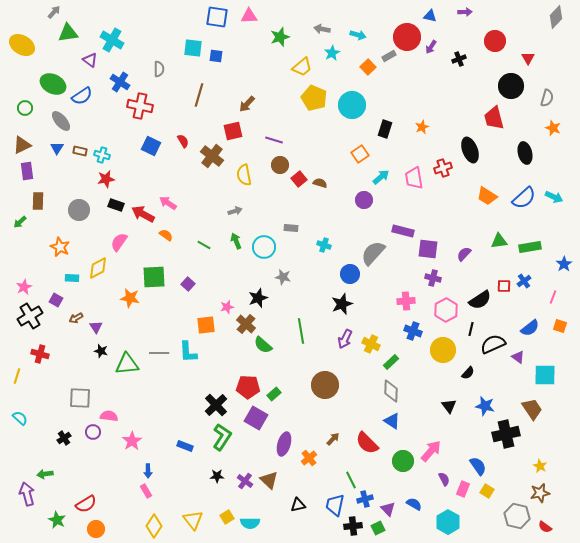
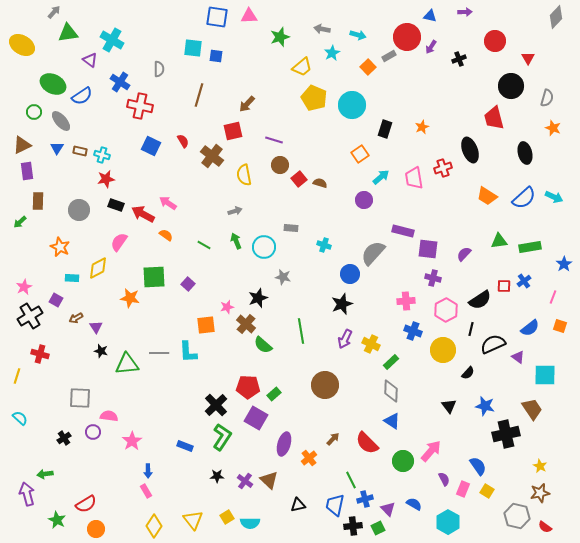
green circle at (25, 108): moved 9 px right, 4 px down
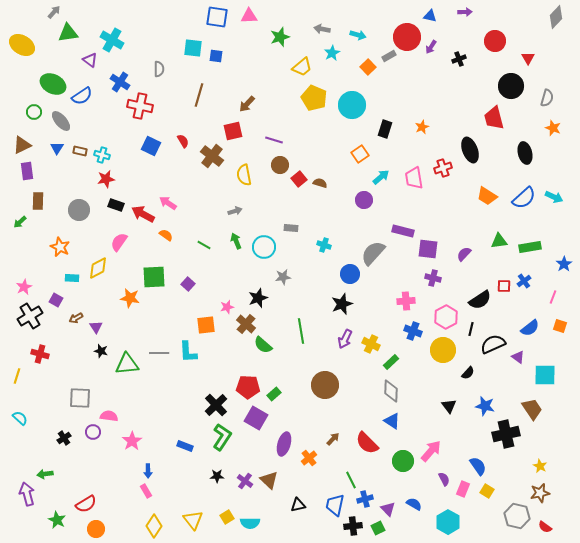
gray star at (283, 277): rotated 21 degrees counterclockwise
pink hexagon at (446, 310): moved 7 px down
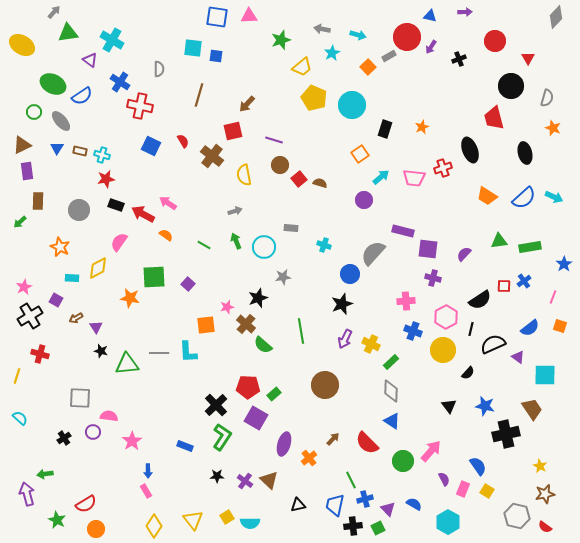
green star at (280, 37): moved 1 px right, 3 px down
pink trapezoid at (414, 178): rotated 75 degrees counterclockwise
brown star at (540, 493): moved 5 px right, 1 px down
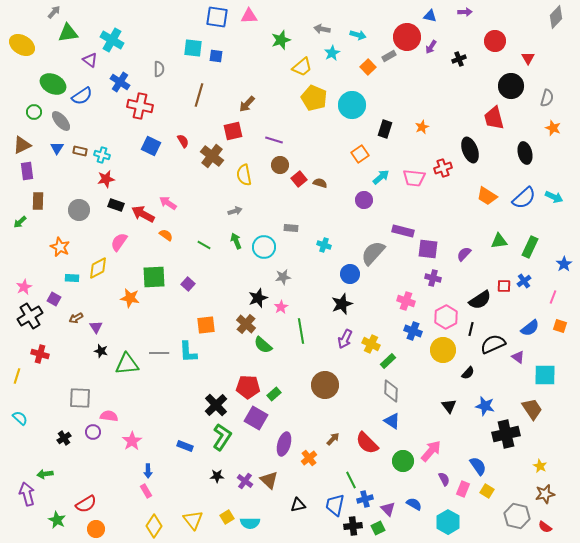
green rectangle at (530, 247): rotated 55 degrees counterclockwise
purple square at (56, 300): moved 2 px left, 1 px up
pink cross at (406, 301): rotated 24 degrees clockwise
pink star at (227, 307): moved 54 px right; rotated 16 degrees counterclockwise
green rectangle at (391, 362): moved 3 px left, 1 px up
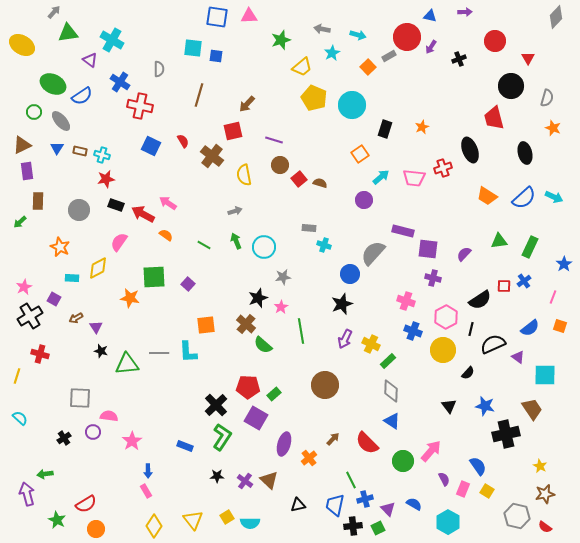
gray rectangle at (291, 228): moved 18 px right
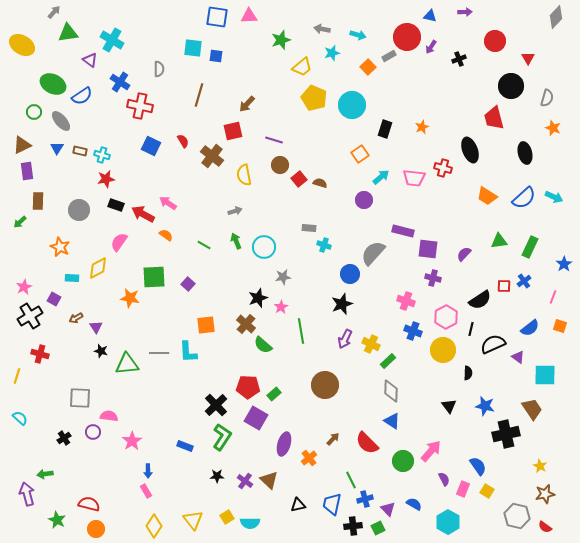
cyan star at (332, 53): rotated 14 degrees clockwise
red cross at (443, 168): rotated 36 degrees clockwise
black semicircle at (468, 373): rotated 40 degrees counterclockwise
red semicircle at (86, 504): moved 3 px right; rotated 135 degrees counterclockwise
blue trapezoid at (335, 505): moved 3 px left, 1 px up
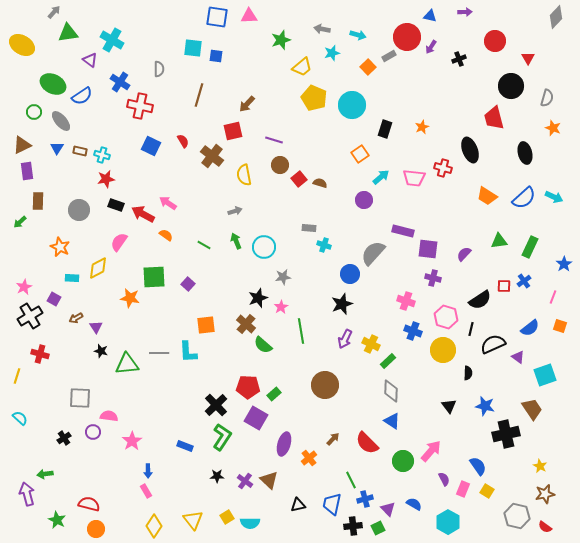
pink hexagon at (446, 317): rotated 15 degrees counterclockwise
cyan square at (545, 375): rotated 20 degrees counterclockwise
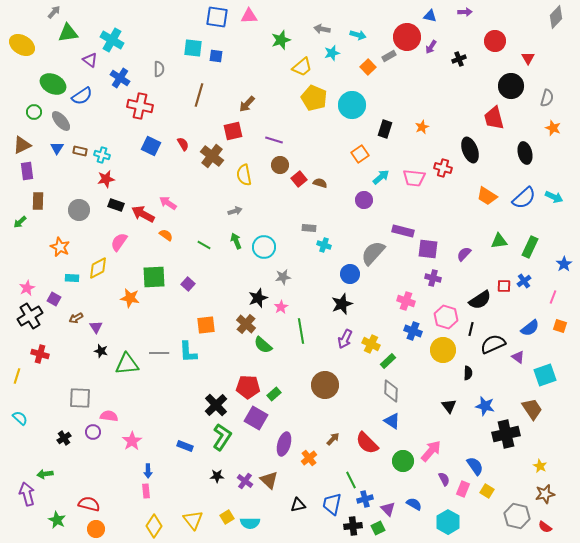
blue cross at (120, 82): moved 4 px up
red semicircle at (183, 141): moved 3 px down
pink star at (24, 287): moved 3 px right, 1 px down
blue semicircle at (478, 466): moved 3 px left
pink rectangle at (146, 491): rotated 24 degrees clockwise
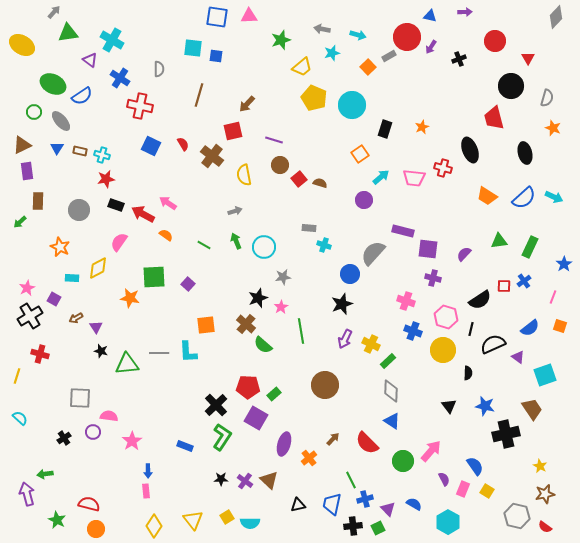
black star at (217, 476): moved 4 px right, 3 px down
